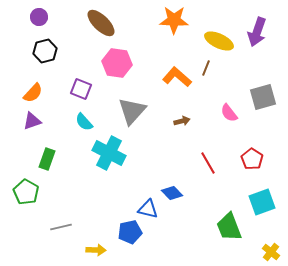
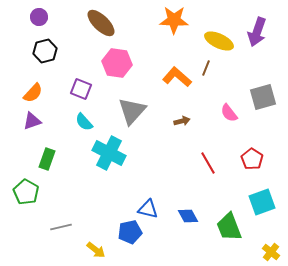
blue diamond: moved 16 px right, 23 px down; rotated 15 degrees clockwise
yellow arrow: rotated 36 degrees clockwise
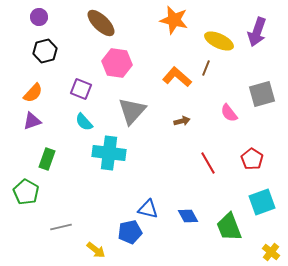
orange star: rotated 12 degrees clockwise
gray square: moved 1 px left, 3 px up
cyan cross: rotated 20 degrees counterclockwise
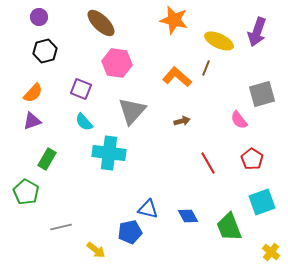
pink semicircle: moved 10 px right, 7 px down
green rectangle: rotated 10 degrees clockwise
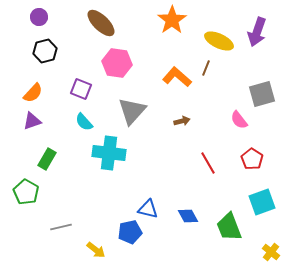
orange star: moved 2 px left; rotated 24 degrees clockwise
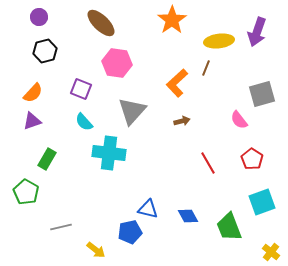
yellow ellipse: rotated 32 degrees counterclockwise
orange L-shape: moved 6 px down; rotated 84 degrees counterclockwise
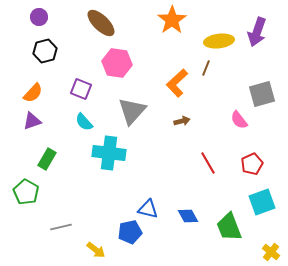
red pentagon: moved 5 px down; rotated 15 degrees clockwise
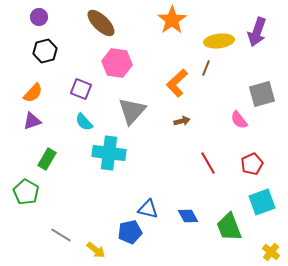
gray line: moved 8 px down; rotated 45 degrees clockwise
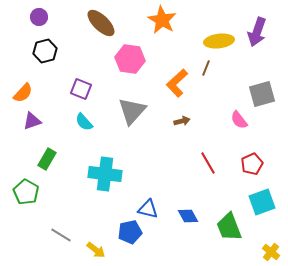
orange star: moved 10 px left; rotated 8 degrees counterclockwise
pink hexagon: moved 13 px right, 4 px up
orange semicircle: moved 10 px left
cyan cross: moved 4 px left, 21 px down
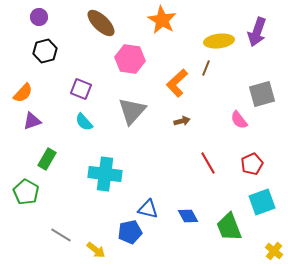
yellow cross: moved 3 px right, 1 px up
